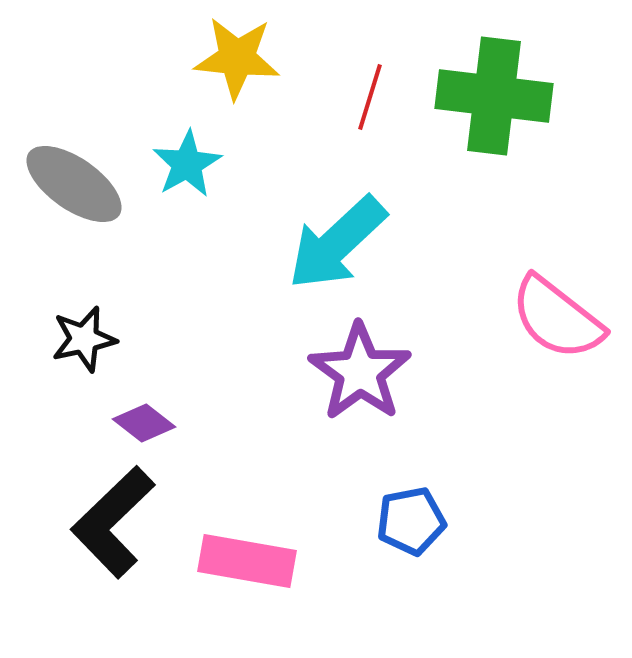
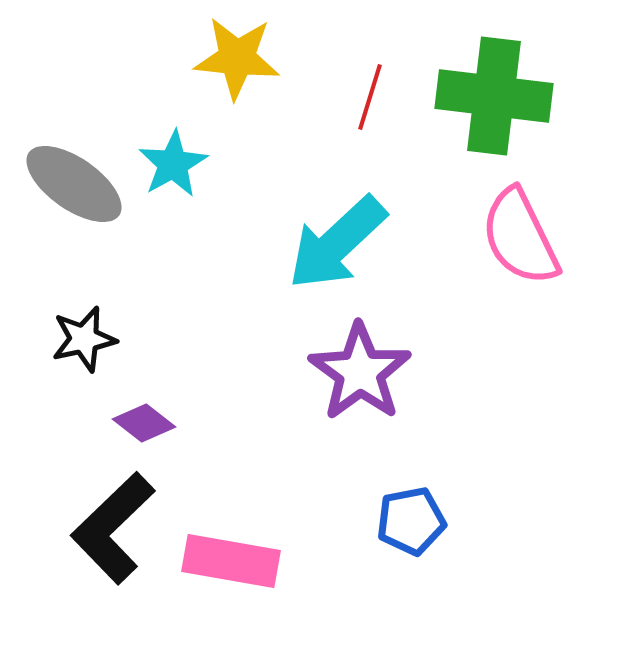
cyan star: moved 14 px left
pink semicircle: moved 37 px left, 81 px up; rotated 26 degrees clockwise
black L-shape: moved 6 px down
pink rectangle: moved 16 px left
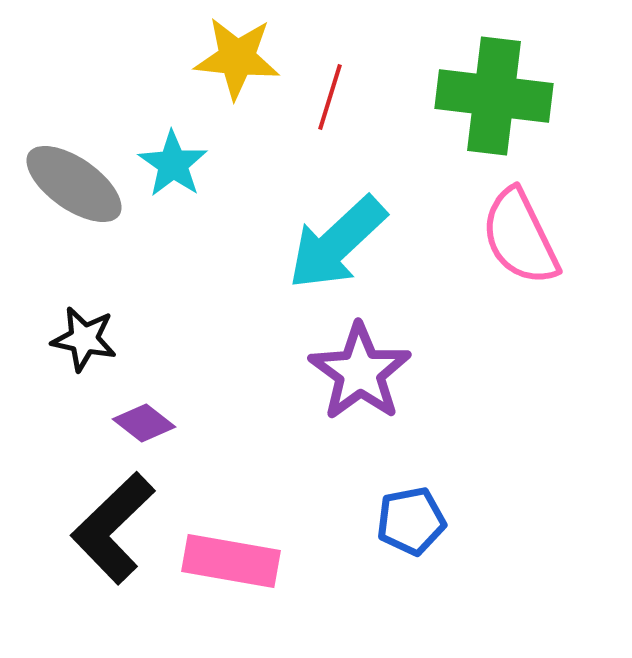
red line: moved 40 px left
cyan star: rotated 8 degrees counterclockwise
black star: rotated 24 degrees clockwise
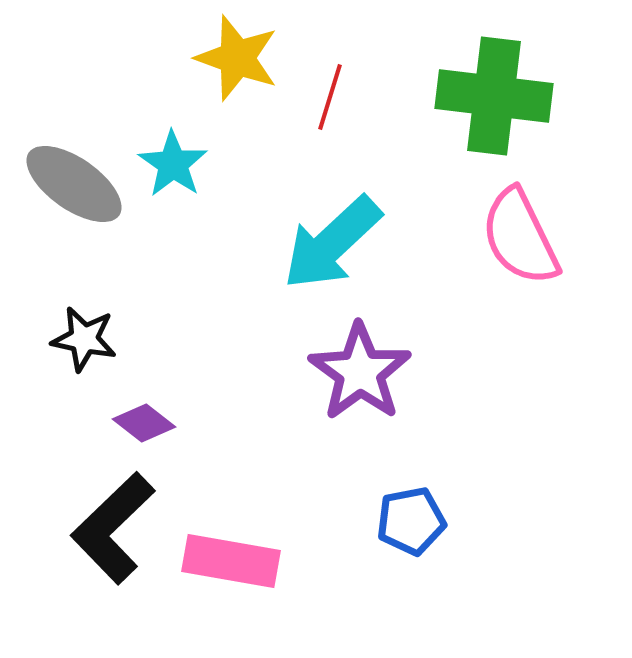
yellow star: rotated 14 degrees clockwise
cyan arrow: moved 5 px left
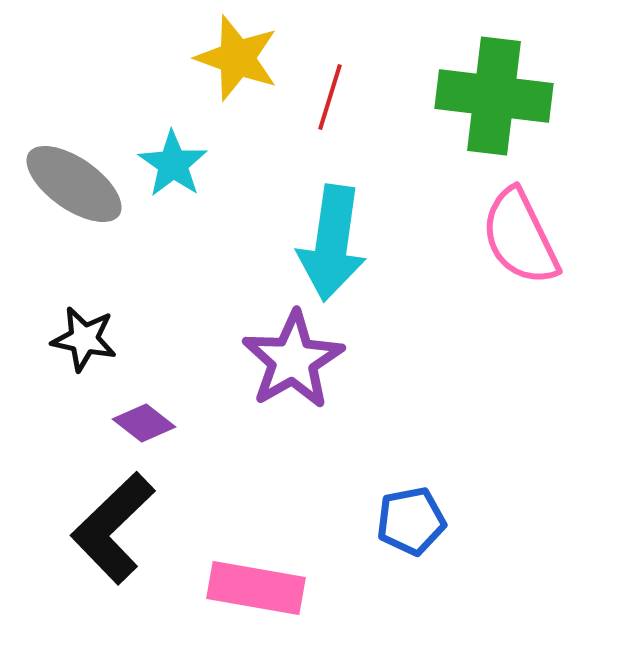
cyan arrow: rotated 39 degrees counterclockwise
purple star: moved 67 px left, 12 px up; rotated 6 degrees clockwise
pink rectangle: moved 25 px right, 27 px down
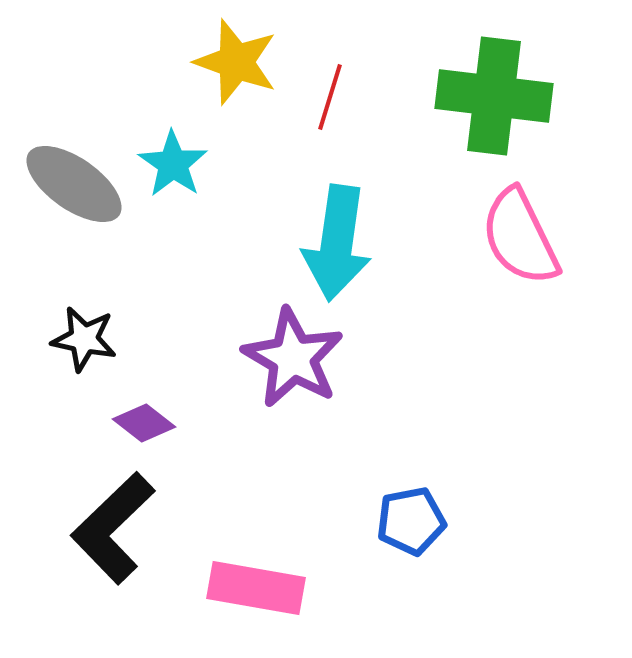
yellow star: moved 1 px left, 4 px down
cyan arrow: moved 5 px right
purple star: moved 2 px up; rotated 12 degrees counterclockwise
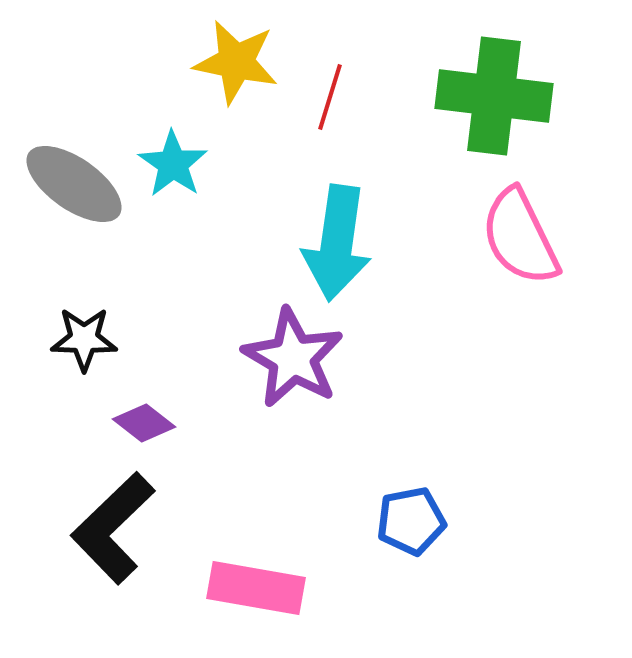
yellow star: rotated 8 degrees counterclockwise
black star: rotated 10 degrees counterclockwise
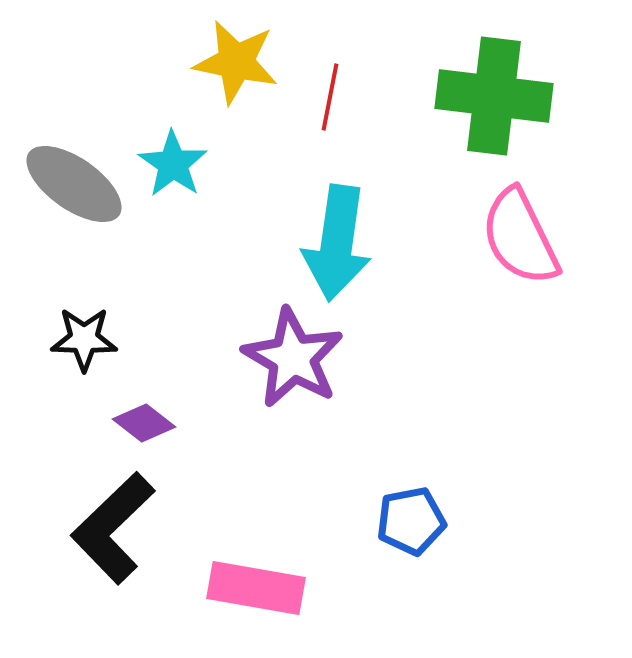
red line: rotated 6 degrees counterclockwise
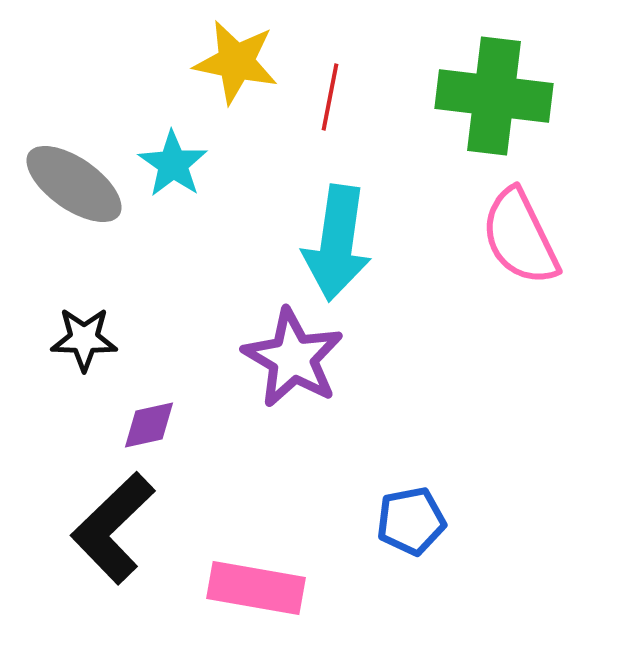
purple diamond: moved 5 px right, 2 px down; rotated 50 degrees counterclockwise
